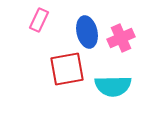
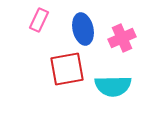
blue ellipse: moved 4 px left, 3 px up
pink cross: moved 1 px right
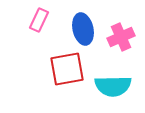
pink cross: moved 1 px left, 1 px up
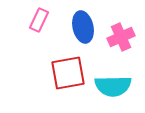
blue ellipse: moved 2 px up
red square: moved 1 px right, 4 px down
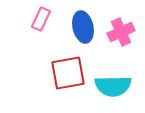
pink rectangle: moved 2 px right, 1 px up
pink cross: moved 5 px up
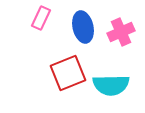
pink rectangle: moved 1 px up
red square: rotated 12 degrees counterclockwise
cyan semicircle: moved 2 px left, 1 px up
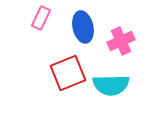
pink cross: moved 9 px down
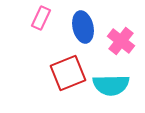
pink cross: rotated 28 degrees counterclockwise
